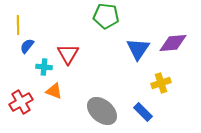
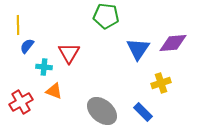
red triangle: moved 1 px right, 1 px up
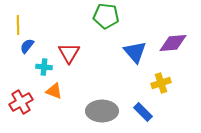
blue triangle: moved 3 px left, 3 px down; rotated 15 degrees counterclockwise
gray ellipse: rotated 40 degrees counterclockwise
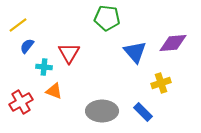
green pentagon: moved 1 px right, 2 px down
yellow line: rotated 54 degrees clockwise
